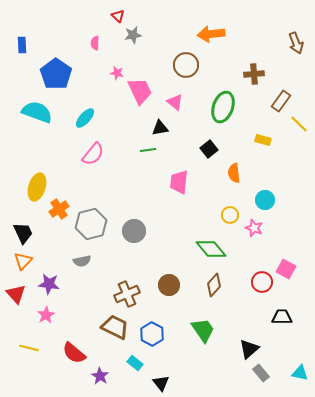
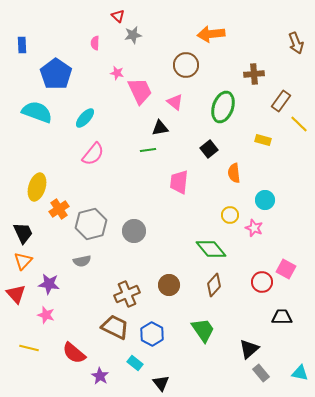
pink star at (46, 315): rotated 24 degrees counterclockwise
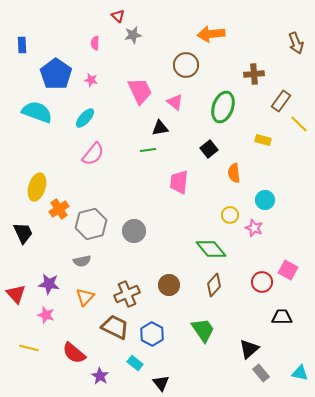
pink star at (117, 73): moved 26 px left, 7 px down
orange triangle at (23, 261): moved 62 px right, 36 px down
pink square at (286, 269): moved 2 px right, 1 px down
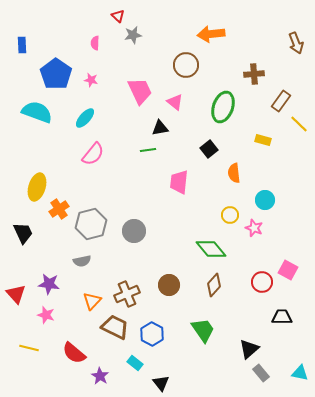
orange triangle at (85, 297): moved 7 px right, 4 px down
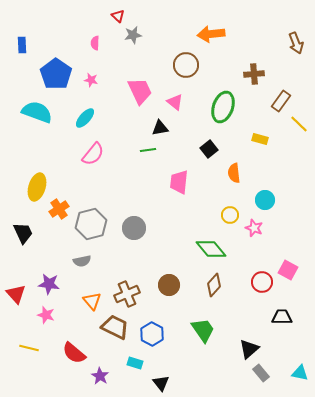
yellow rectangle at (263, 140): moved 3 px left, 1 px up
gray circle at (134, 231): moved 3 px up
orange triangle at (92, 301): rotated 24 degrees counterclockwise
cyan rectangle at (135, 363): rotated 21 degrees counterclockwise
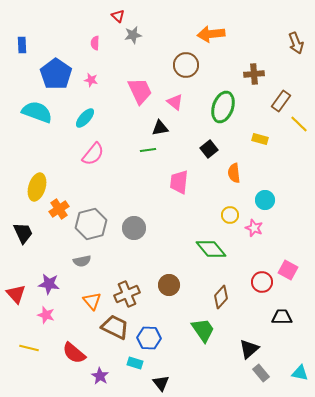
brown diamond at (214, 285): moved 7 px right, 12 px down
blue hexagon at (152, 334): moved 3 px left, 4 px down; rotated 25 degrees counterclockwise
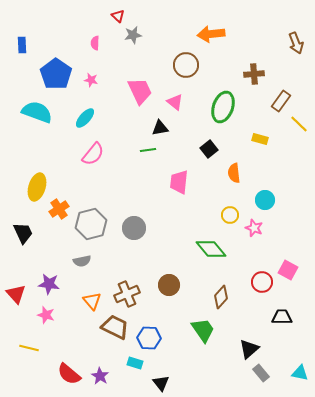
red semicircle at (74, 353): moved 5 px left, 21 px down
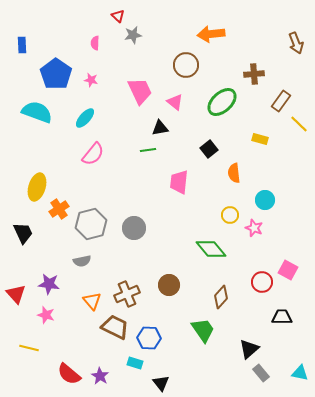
green ellipse at (223, 107): moved 1 px left, 5 px up; rotated 28 degrees clockwise
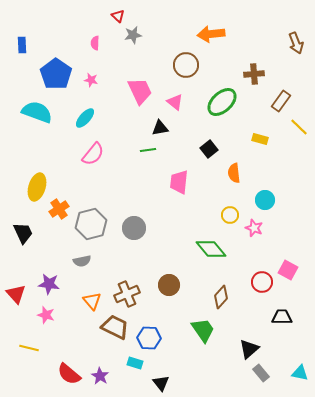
yellow line at (299, 124): moved 3 px down
